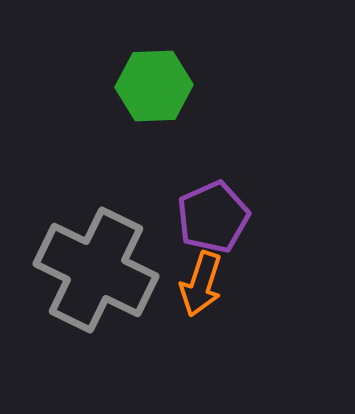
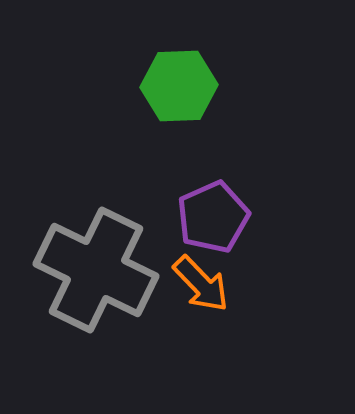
green hexagon: moved 25 px right
orange arrow: rotated 62 degrees counterclockwise
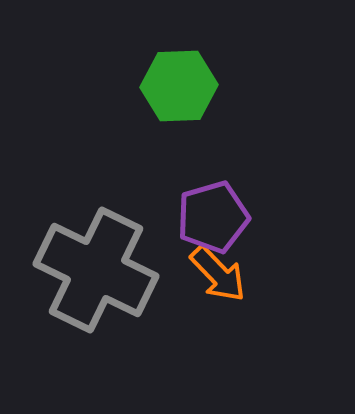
purple pentagon: rotated 8 degrees clockwise
orange arrow: moved 17 px right, 10 px up
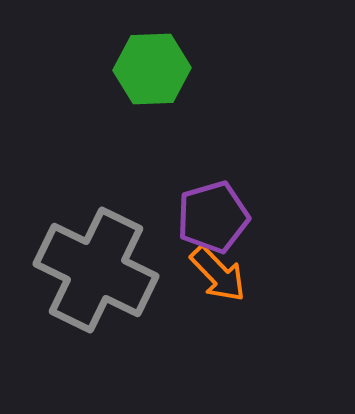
green hexagon: moved 27 px left, 17 px up
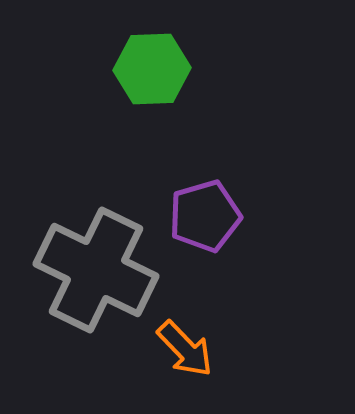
purple pentagon: moved 8 px left, 1 px up
orange arrow: moved 33 px left, 75 px down
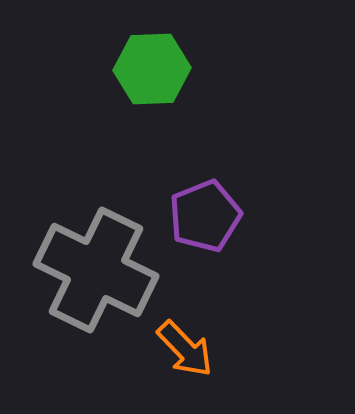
purple pentagon: rotated 6 degrees counterclockwise
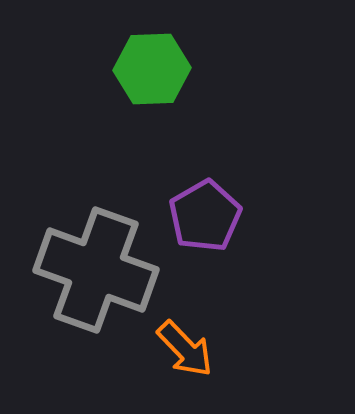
purple pentagon: rotated 8 degrees counterclockwise
gray cross: rotated 6 degrees counterclockwise
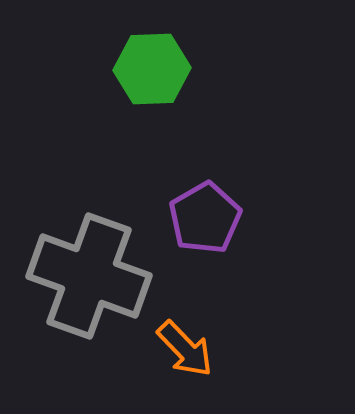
purple pentagon: moved 2 px down
gray cross: moved 7 px left, 6 px down
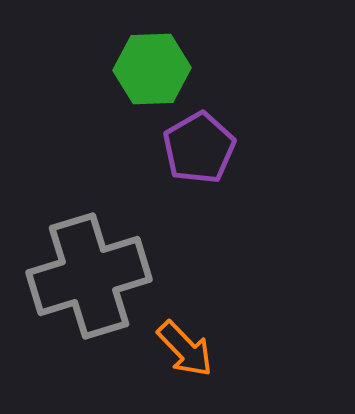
purple pentagon: moved 6 px left, 70 px up
gray cross: rotated 37 degrees counterclockwise
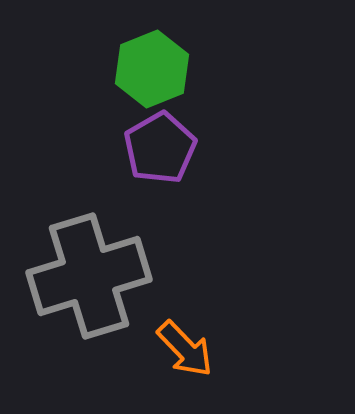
green hexagon: rotated 20 degrees counterclockwise
purple pentagon: moved 39 px left
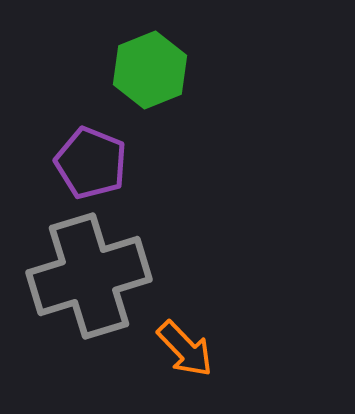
green hexagon: moved 2 px left, 1 px down
purple pentagon: moved 69 px left, 15 px down; rotated 20 degrees counterclockwise
